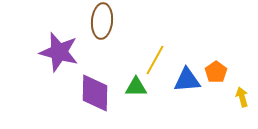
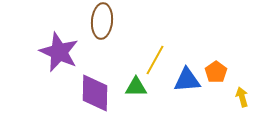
purple star: rotated 9 degrees clockwise
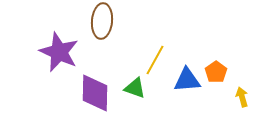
green triangle: moved 1 px left, 1 px down; rotated 20 degrees clockwise
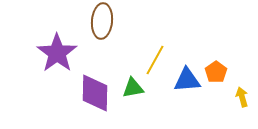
purple star: moved 2 px left, 1 px down; rotated 12 degrees clockwise
green triangle: moved 2 px left; rotated 30 degrees counterclockwise
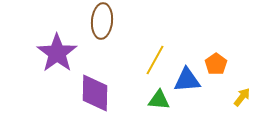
orange pentagon: moved 8 px up
green triangle: moved 26 px right, 12 px down; rotated 15 degrees clockwise
yellow arrow: rotated 54 degrees clockwise
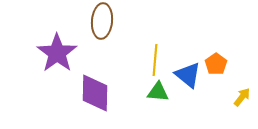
yellow line: rotated 24 degrees counterclockwise
blue triangle: moved 1 px right, 5 px up; rotated 44 degrees clockwise
green triangle: moved 1 px left, 8 px up
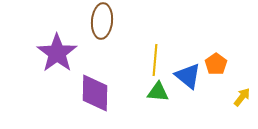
blue triangle: moved 1 px down
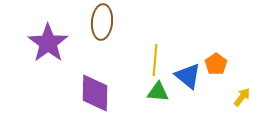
brown ellipse: moved 1 px down
purple star: moved 9 px left, 10 px up
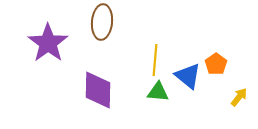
purple diamond: moved 3 px right, 3 px up
yellow arrow: moved 3 px left
